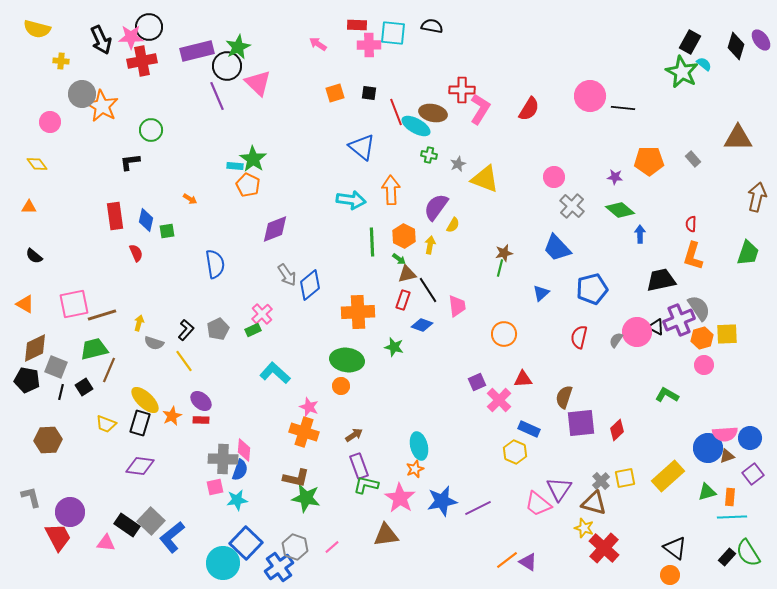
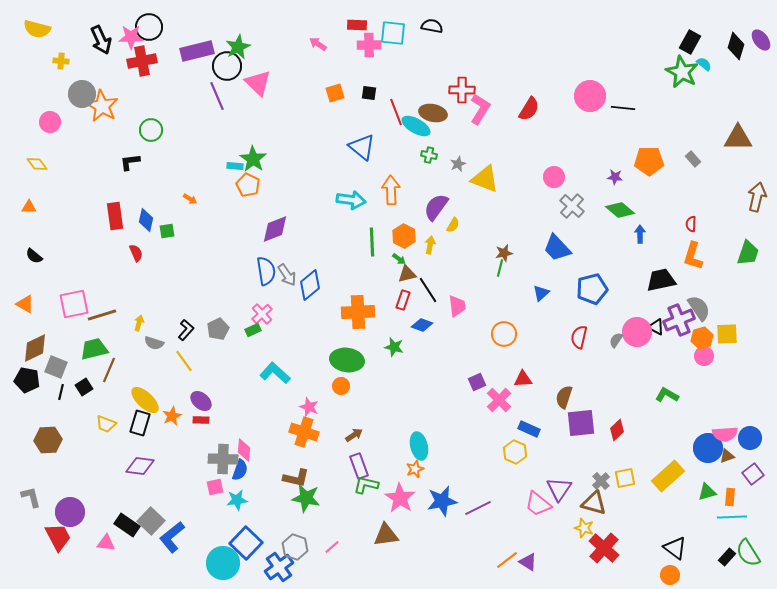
blue semicircle at (215, 264): moved 51 px right, 7 px down
pink circle at (704, 365): moved 9 px up
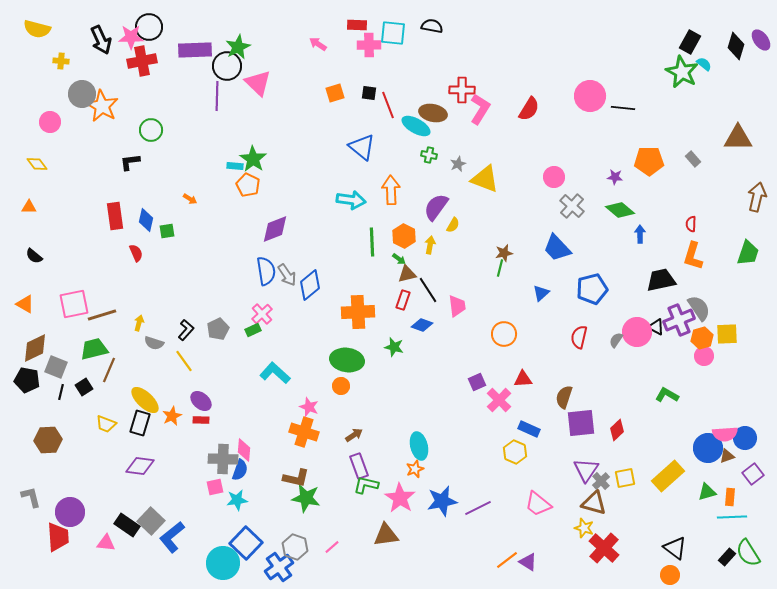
purple rectangle at (197, 51): moved 2 px left, 1 px up; rotated 12 degrees clockwise
purple line at (217, 96): rotated 24 degrees clockwise
red line at (396, 112): moved 8 px left, 7 px up
blue circle at (750, 438): moved 5 px left
purple triangle at (559, 489): moved 27 px right, 19 px up
red trapezoid at (58, 537): rotated 24 degrees clockwise
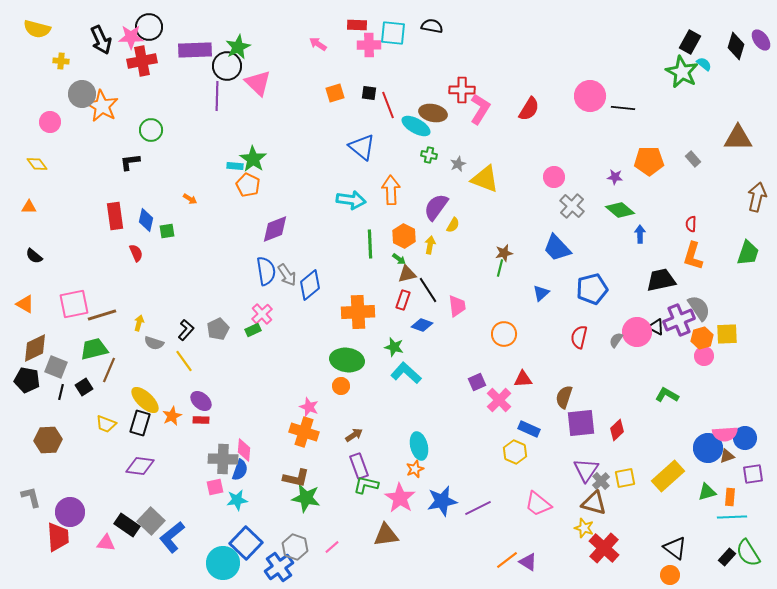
green line at (372, 242): moved 2 px left, 2 px down
cyan L-shape at (275, 373): moved 131 px right
purple square at (753, 474): rotated 30 degrees clockwise
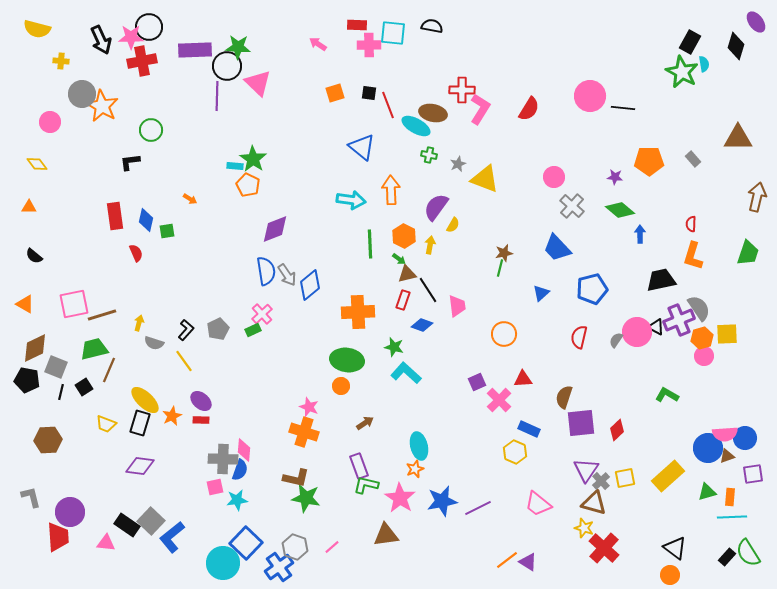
purple ellipse at (761, 40): moved 5 px left, 18 px up
green star at (238, 47): rotated 30 degrees clockwise
cyan semicircle at (704, 64): rotated 42 degrees clockwise
brown arrow at (354, 435): moved 11 px right, 12 px up
